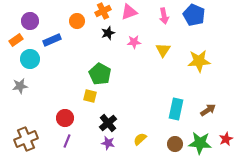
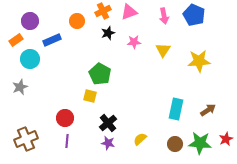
gray star: moved 1 px down; rotated 14 degrees counterclockwise
purple line: rotated 16 degrees counterclockwise
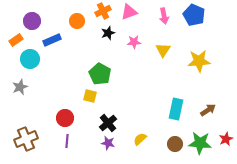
purple circle: moved 2 px right
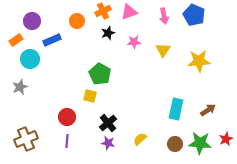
red circle: moved 2 px right, 1 px up
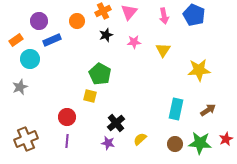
pink triangle: rotated 30 degrees counterclockwise
purple circle: moved 7 px right
black star: moved 2 px left, 2 px down
yellow star: moved 9 px down
black cross: moved 8 px right
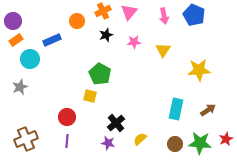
purple circle: moved 26 px left
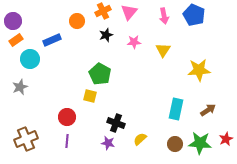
black cross: rotated 30 degrees counterclockwise
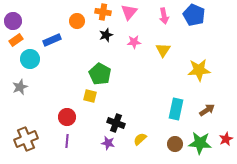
orange cross: moved 1 px down; rotated 35 degrees clockwise
brown arrow: moved 1 px left
